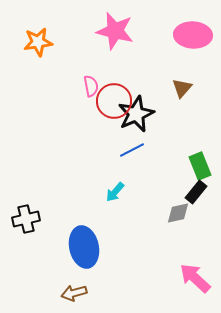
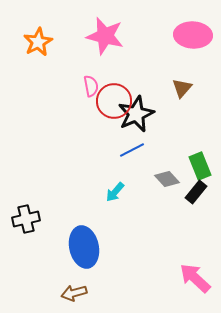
pink star: moved 10 px left, 5 px down
orange star: rotated 20 degrees counterclockwise
gray diamond: moved 11 px left, 34 px up; rotated 60 degrees clockwise
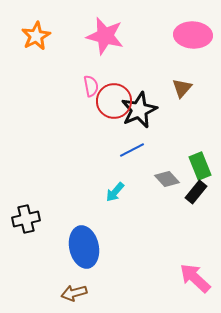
orange star: moved 2 px left, 6 px up
black star: moved 3 px right, 4 px up
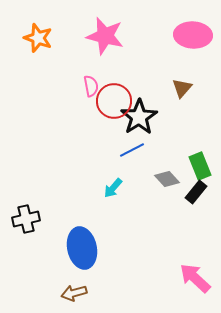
orange star: moved 2 px right, 2 px down; rotated 24 degrees counterclockwise
black star: moved 7 px down; rotated 9 degrees counterclockwise
cyan arrow: moved 2 px left, 4 px up
blue ellipse: moved 2 px left, 1 px down
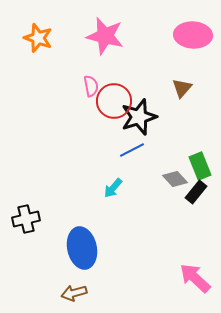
black star: rotated 15 degrees clockwise
gray diamond: moved 8 px right
